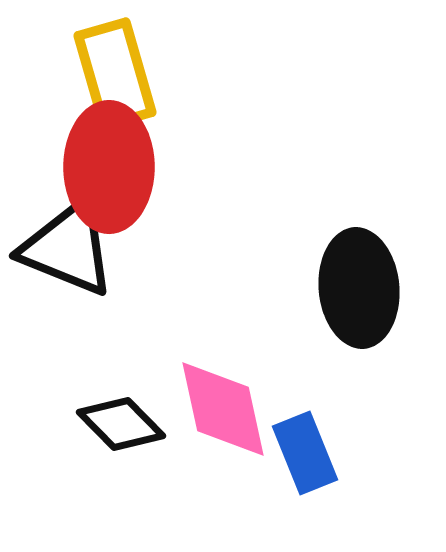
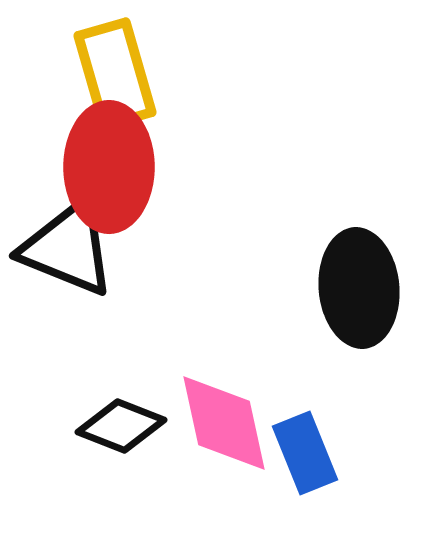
pink diamond: moved 1 px right, 14 px down
black diamond: moved 2 px down; rotated 24 degrees counterclockwise
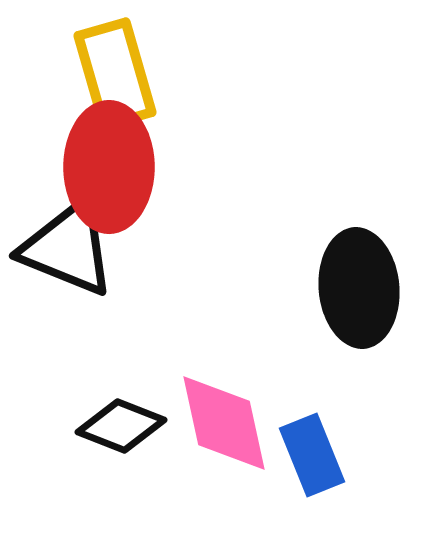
blue rectangle: moved 7 px right, 2 px down
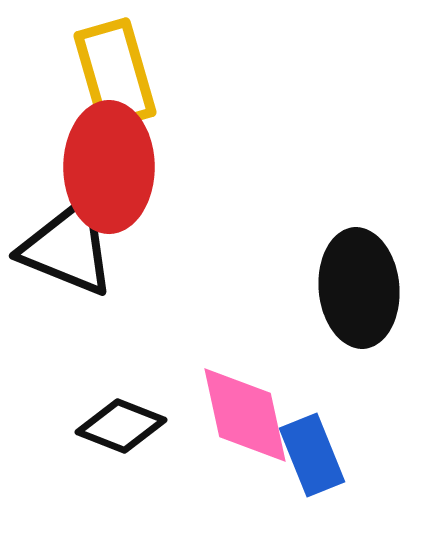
pink diamond: moved 21 px right, 8 px up
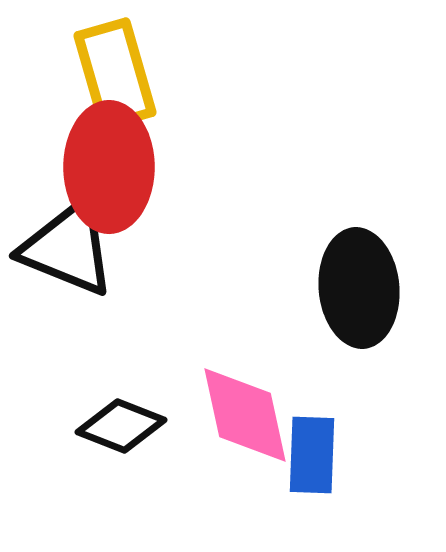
blue rectangle: rotated 24 degrees clockwise
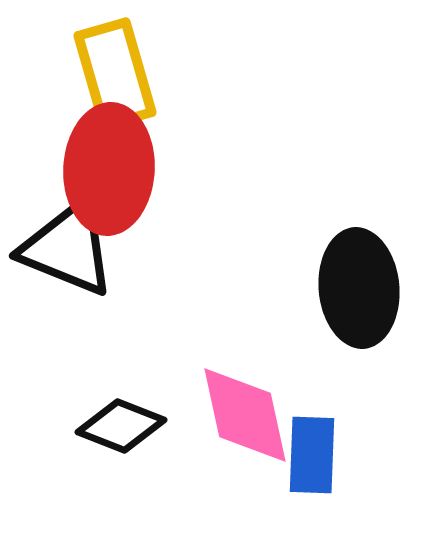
red ellipse: moved 2 px down; rotated 3 degrees clockwise
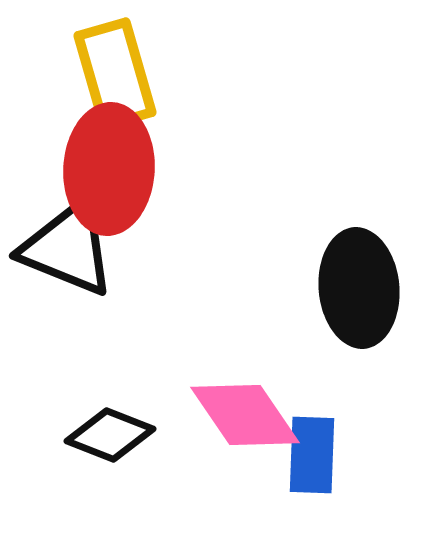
pink diamond: rotated 22 degrees counterclockwise
black diamond: moved 11 px left, 9 px down
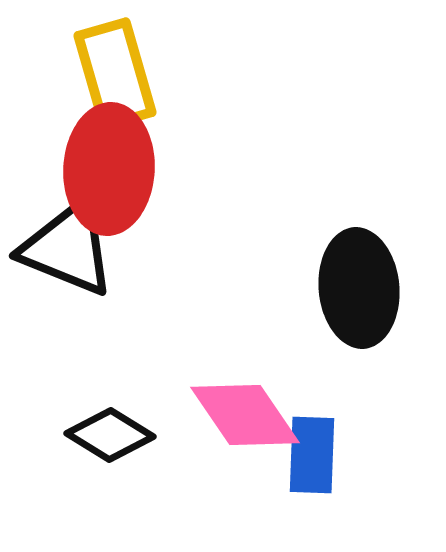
black diamond: rotated 10 degrees clockwise
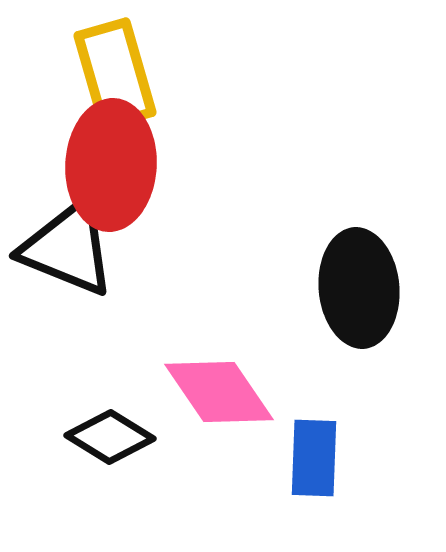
red ellipse: moved 2 px right, 4 px up
pink diamond: moved 26 px left, 23 px up
black diamond: moved 2 px down
blue rectangle: moved 2 px right, 3 px down
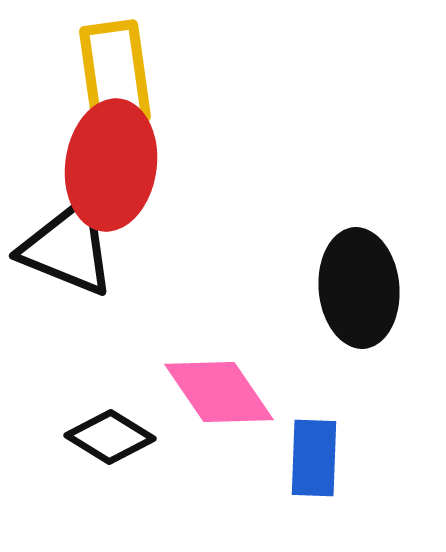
yellow rectangle: rotated 8 degrees clockwise
red ellipse: rotated 5 degrees clockwise
